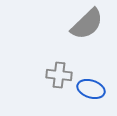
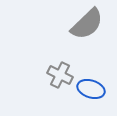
gray cross: moved 1 px right; rotated 20 degrees clockwise
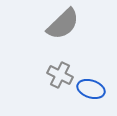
gray semicircle: moved 24 px left
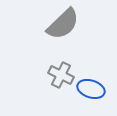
gray cross: moved 1 px right
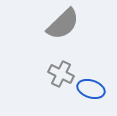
gray cross: moved 1 px up
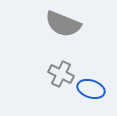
gray semicircle: rotated 66 degrees clockwise
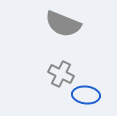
blue ellipse: moved 5 px left, 6 px down; rotated 12 degrees counterclockwise
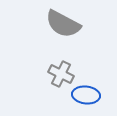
gray semicircle: rotated 6 degrees clockwise
